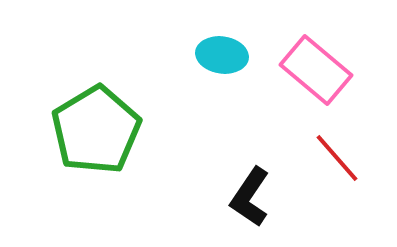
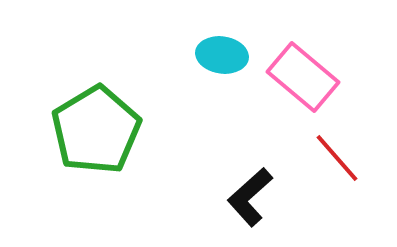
pink rectangle: moved 13 px left, 7 px down
black L-shape: rotated 14 degrees clockwise
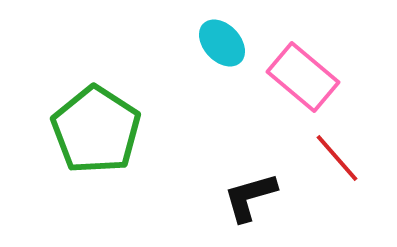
cyan ellipse: moved 12 px up; rotated 39 degrees clockwise
green pentagon: rotated 8 degrees counterclockwise
black L-shape: rotated 26 degrees clockwise
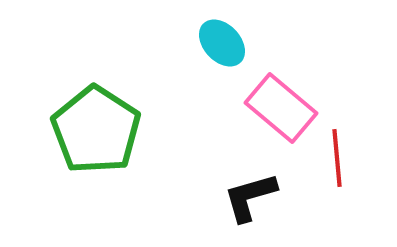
pink rectangle: moved 22 px left, 31 px down
red line: rotated 36 degrees clockwise
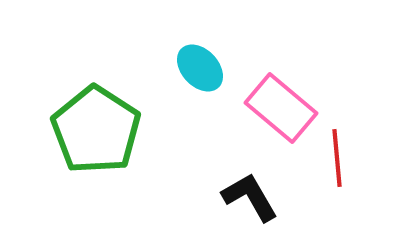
cyan ellipse: moved 22 px left, 25 px down
black L-shape: rotated 76 degrees clockwise
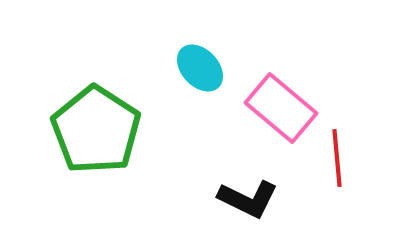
black L-shape: moved 2 px left, 2 px down; rotated 146 degrees clockwise
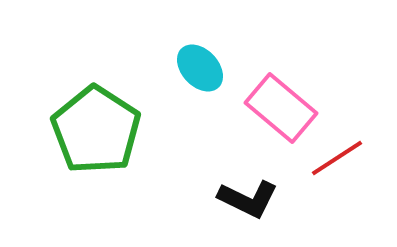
red line: rotated 62 degrees clockwise
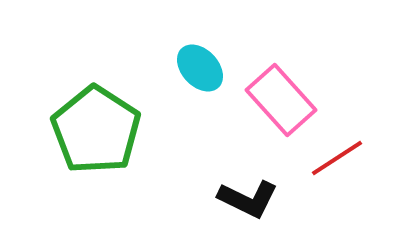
pink rectangle: moved 8 px up; rotated 8 degrees clockwise
